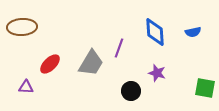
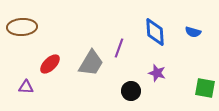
blue semicircle: rotated 28 degrees clockwise
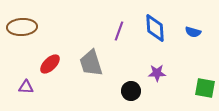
blue diamond: moved 4 px up
purple line: moved 17 px up
gray trapezoid: rotated 132 degrees clockwise
purple star: rotated 18 degrees counterclockwise
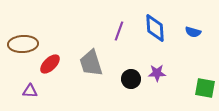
brown ellipse: moved 1 px right, 17 px down
purple triangle: moved 4 px right, 4 px down
black circle: moved 12 px up
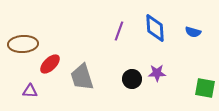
gray trapezoid: moved 9 px left, 14 px down
black circle: moved 1 px right
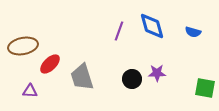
blue diamond: moved 3 px left, 2 px up; rotated 12 degrees counterclockwise
brown ellipse: moved 2 px down; rotated 8 degrees counterclockwise
